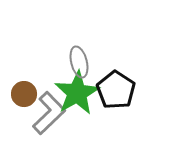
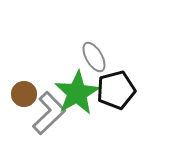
gray ellipse: moved 15 px right, 5 px up; rotated 16 degrees counterclockwise
black pentagon: rotated 24 degrees clockwise
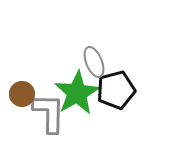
gray ellipse: moved 5 px down; rotated 8 degrees clockwise
brown circle: moved 2 px left
gray L-shape: rotated 45 degrees counterclockwise
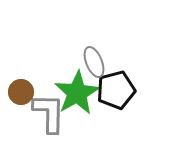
brown circle: moved 1 px left, 2 px up
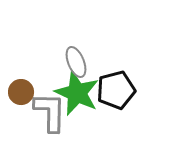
gray ellipse: moved 18 px left
green star: rotated 18 degrees counterclockwise
gray L-shape: moved 1 px right, 1 px up
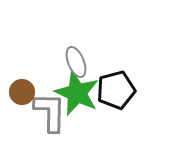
brown circle: moved 1 px right
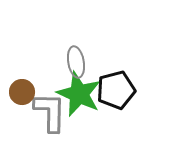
gray ellipse: rotated 12 degrees clockwise
green star: moved 2 px right, 1 px down
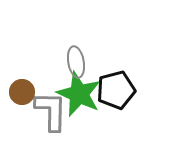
gray L-shape: moved 1 px right, 1 px up
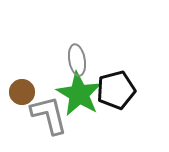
gray ellipse: moved 1 px right, 2 px up
green star: rotated 6 degrees clockwise
gray L-shape: moved 2 px left, 4 px down; rotated 15 degrees counterclockwise
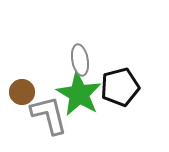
gray ellipse: moved 3 px right
black pentagon: moved 4 px right, 3 px up
